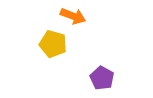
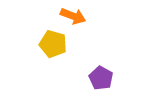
purple pentagon: moved 1 px left
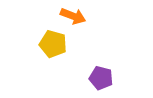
purple pentagon: rotated 15 degrees counterclockwise
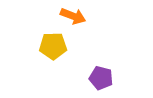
yellow pentagon: moved 2 px down; rotated 16 degrees counterclockwise
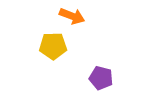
orange arrow: moved 1 px left
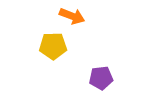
purple pentagon: rotated 20 degrees counterclockwise
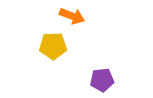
purple pentagon: moved 1 px right, 2 px down
